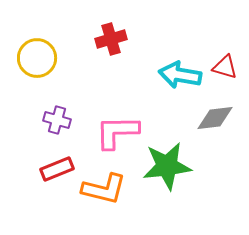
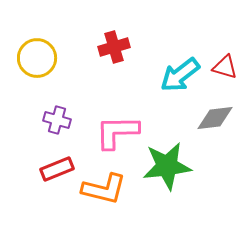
red cross: moved 3 px right, 8 px down
cyan arrow: rotated 48 degrees counterclockwise
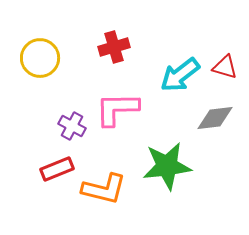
yellow circle: moved 3 px right
purple cross: moved 15 px right, 6 px down; rotated 12 degrees clockwise
pink L-shape: moved 23 px up
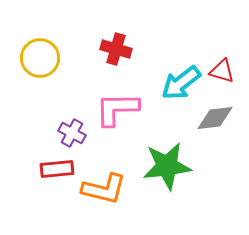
red cross: moved 2 px right, 2 px down; rotated 32 degrees clockwise
red triangle: moved 3 px left, 4 px down
cyan arrow: moved 1 px right, 8 px down
purple cross: moved 7 px down
red rectangle: rotated 16 degrees clockwise
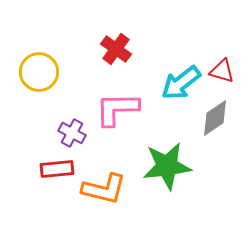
red cross: rotated 20 degrees clockwise
yellow circle: moved 1 px left, 14 px down
gray diamond: rotated 27 degrees counterclockwise
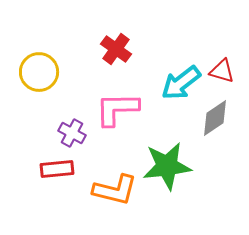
orange L-shape: moved 11 px right, 1 px down
